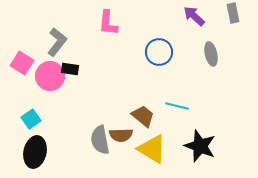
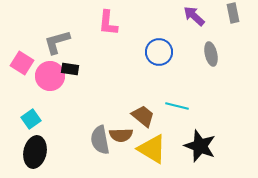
gray L-shape: rotated 144 degrees counterclockwise
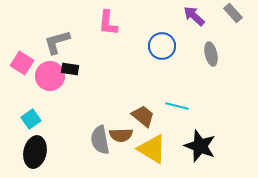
gray rectangle: rotated 30 degrees counterclockwise
blue circle: moved 3 px right, 6 px up
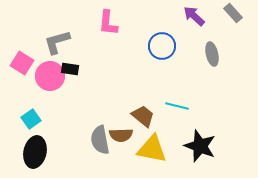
gray ellipse: moved 1 px right
yellow triangle: rotated 20 degrees counterclockwise
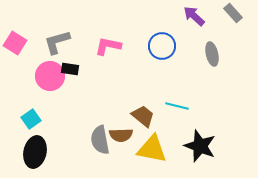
pink L-shape: moved 23 px down; rotated 96 degrees clockwise
pink square: moved 7 px left, 20 px up
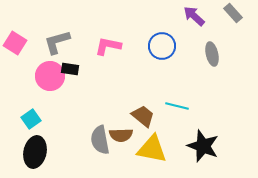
black star: moved 3 px right
